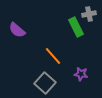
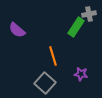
green rectangle: rotated 60 degrees clockwise
orange line: rotated 24 degrees clockwise
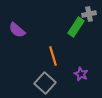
purple star: rotated 16 degrees clockwise
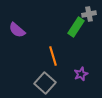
purple star: rotated 24 degrees clockwise
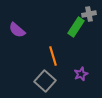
gray square: moved 2 px up
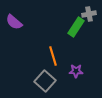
purple semicircle: moved 3 px left, 8 px up
purple star: moved 5 px left, 3 px up; rotated 24 degrees clockwise
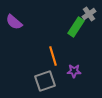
gray cross: rotated 24 degrees counterclockwise
purple star: moved 2 px left
gray square: rotated 30 degrees clockwise
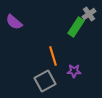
gray square: rotated 10 degrees counterclockwise
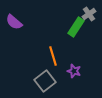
purple star: rotated 16 degrees clockwise
gray square: rotated 10 degrees counterclockwise
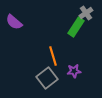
gray cross: moved 3 px left, 1 px up
purple star: rotated 24 degrees counterclockwise
gray square: moved 2 px right, 3 px up
